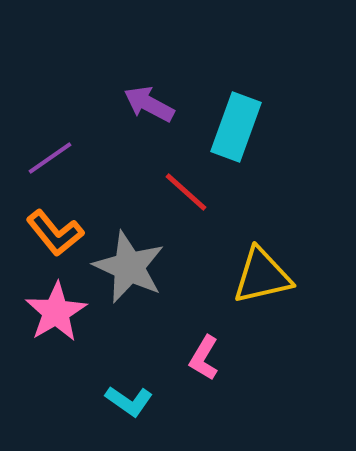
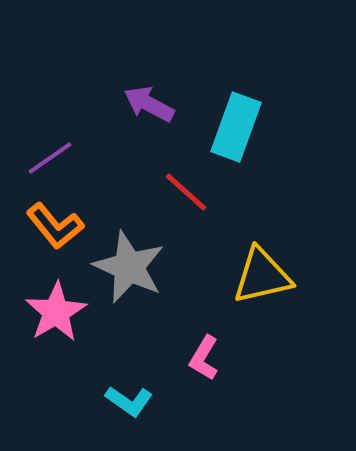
orange L-shape: moved 7 px up
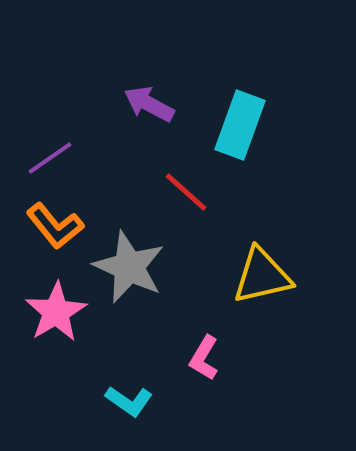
cyan rectangle: moved 4 px right, 2 px up
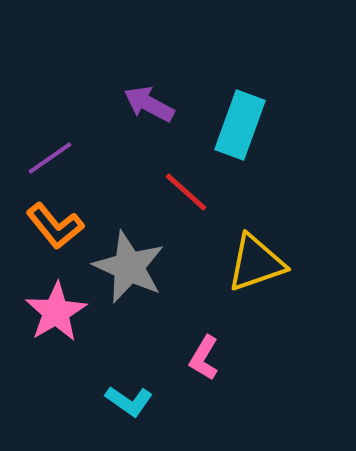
yellow triangle: moved 6 px left, 13 px up; rotated 6 degrees counterclockwise
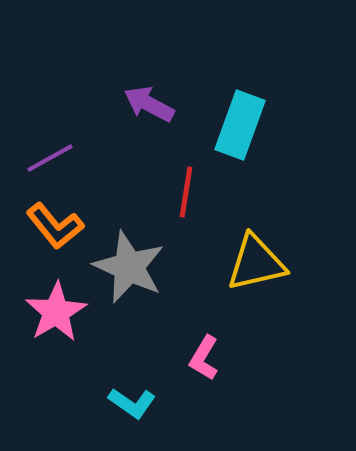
purple line: rotated 6 degrees clockwise
red line: rotated 57 degrees clockwise
yellow triangle: rotated 6 degrees clockwise
cyan L-shape: moved 3 px right, 2 px down
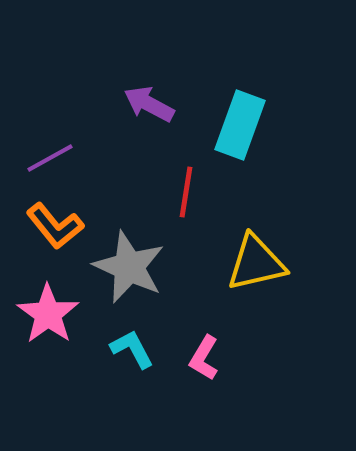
pink star: moved 8 px left, 2 px down; rotated 6 degrees counterclockwise
cyan L-shape: moved 54 px up; rotated 153 degrees counterclockwise
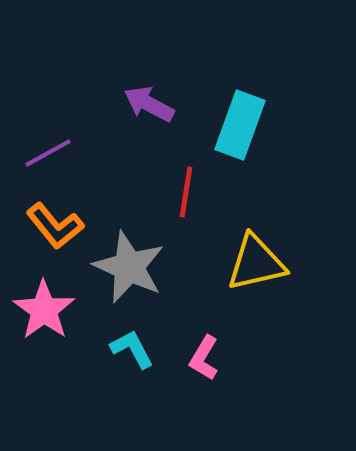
purple line: moved 2 px left, 5 px up
pink star: moved 4 px left, 4 px up
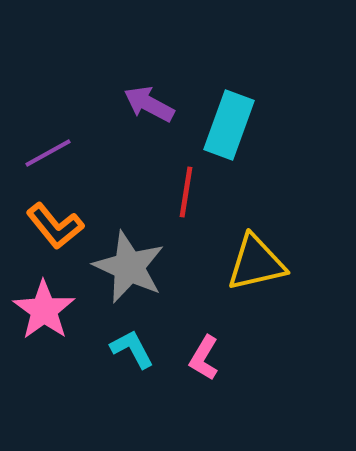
cyan rectangle: moved 11 px left
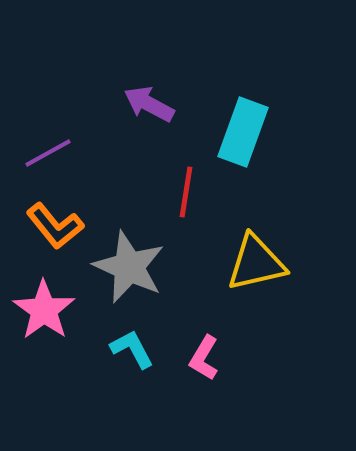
cyan rectangle: moved 14 px right, 7 px down
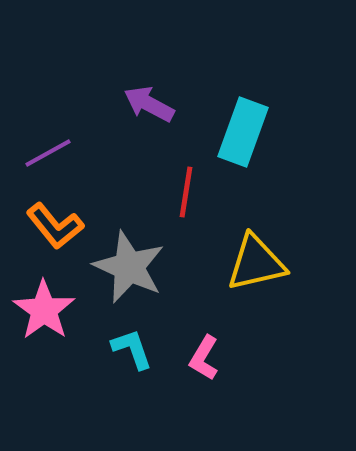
cyan L-shape: rotated 9 degrees clockwise
